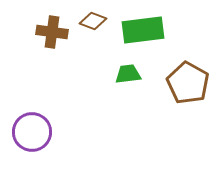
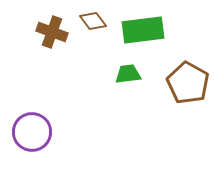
brown diamond: rotated 32 degrees clockwise
brown cross: rotated 12 degrees clockwise
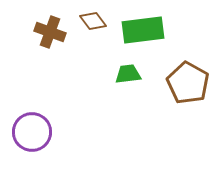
brown cross: moved 2 px left
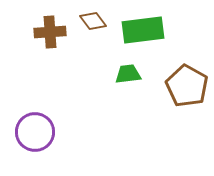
brown cross: rotated 24 degrees counterclockwise
brown pentagon: moved 1 px left, 3 px down
purple circle: moved 3 px right
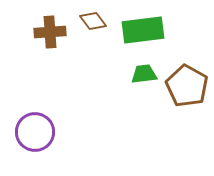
green trapezoid: moved 16 px right
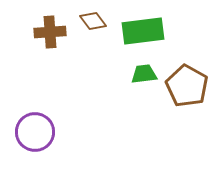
green rectangle: moved 1 px down
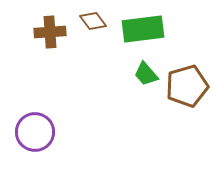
green rectangle: moved 2 px up
green trapezoid: moved 2 px right; rotated 124 degrees counterclockwise
brown pentagon: rotated 27 degrees clockwise
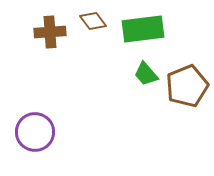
brown pentagon: rotated 6 degrees counterclockwise
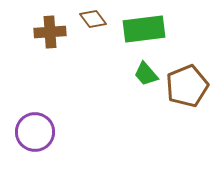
brown diamond: moved 2 px up
green rectangle: moved 1 px right
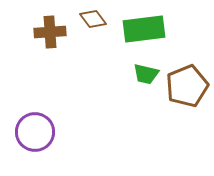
green trapezoid: rotated 36 degrees counterclockwise
